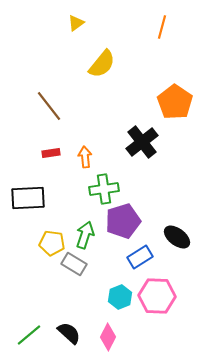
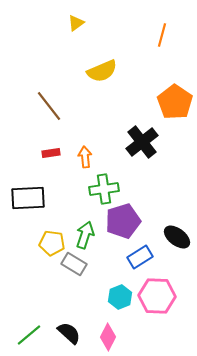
orange line: moved 8 px down
yellow semicircle: moved 7 px down; rotated 28 degrees clockwise
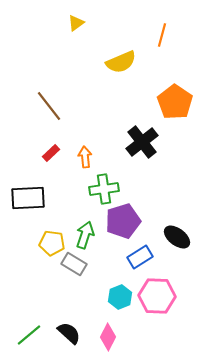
yellow semicircle: moved 19 px right, 9 px up
red rectangle: rotated 36 degrees counterclockwise
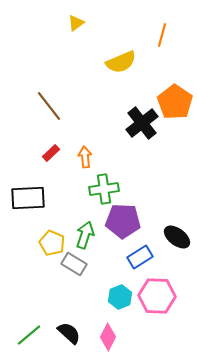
black cross: moved 19 px up
purple pentagon: rotated 20 degrees clockwise
yellow pentagon: rotated 15 degrees clockwise
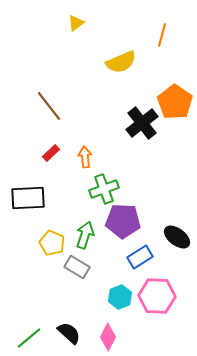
green cross: rotated 12 degrees counterclockwise
gray rectangle: moved 3 px right, 3 px down
green line: moved 3 px down
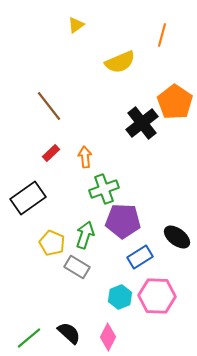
yellow triangle: moved 2 px down
yellow semicircle: moved 1 px left
black rectangle: rotated 32 degrees counterclockwise
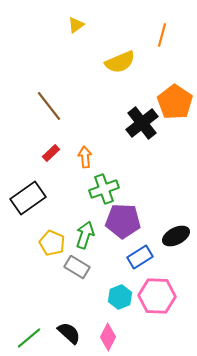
black ellipse: moved 1 px left, 1 px up; rotated 64 degrees counterclockwise
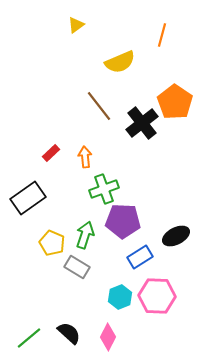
brown line: moved 50 px right
